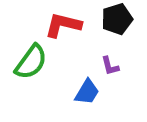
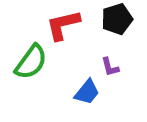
red L-shape: rotated 27 degrees counterclockwise
purple L-shape: moved 1 px down
blue trapezoid: rotated 8 degrees clockwise
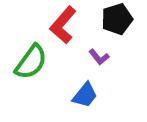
red L-shape: rotated 36 degrees counterclockwise
purple L-shape: moved 11 px left, 10 px up; rotated 25 degrees counterclockwise
blue trapezoid: moved 2 px left, 3 px down
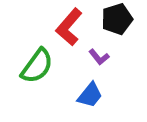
red L-shape: moved 6 px right, 2 px down
green semicircle: moved 6 px right, 4 px down
blue trapezoid: moved 5 px right
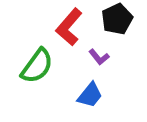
black pentagon: rotated 8 degrees counterclockwise
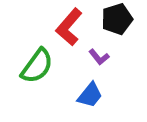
black pentagon: rotated 8 degrees clockwise
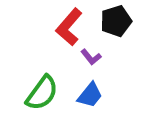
black pentagon: moved 1 px left, 2 px down
purple L-shape: moved 8 px left
green semicircle: moved 5 px right, 27 px down
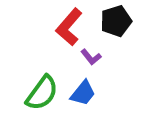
blue trapezoid: moved 7 px left, 2 px up
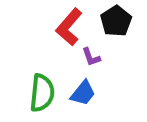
black pentagon: rotated 16 degrees counterclockwise
purple L-shape: rotated 20 degrees clockwise
green semicircle: rotated 30 degrees counterclockwise
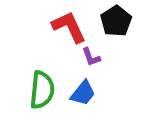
red L-shape: rotated 114 degrees clockwise
green semicircle: moved 3 px up
